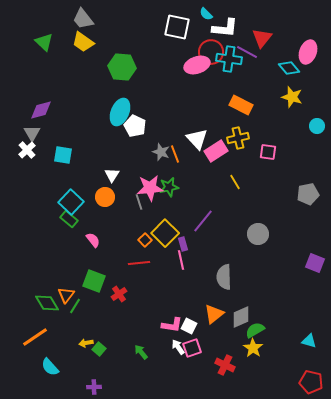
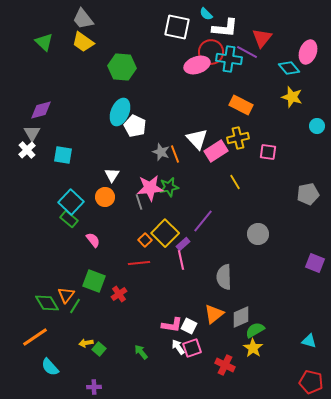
purple rectangle at (183, 244): rotated 64 degrees clockwise
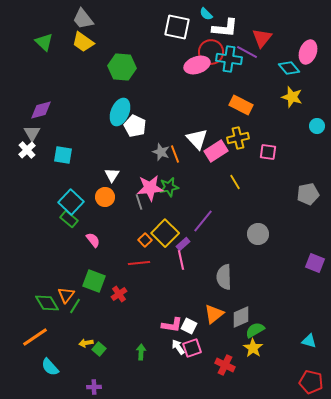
green arrow at (141, 352): rotated 42 degrees clockwise
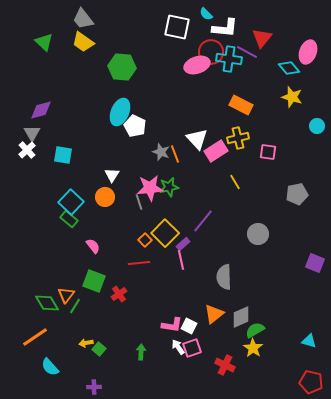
gray pentagon at (308, 194): moved 11 px left
pink semicircle at (93, 240): moved 6 px down
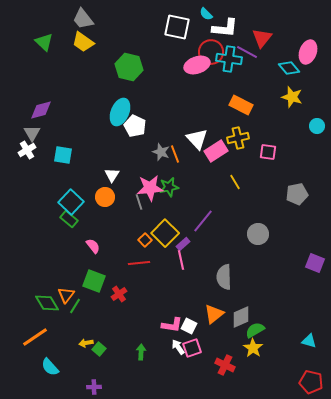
green hexagon at (122, 67): moved 7 px right; rotated 8 degrees clockwise
white cross at (27, 150): rotated 12 degrees clockwise
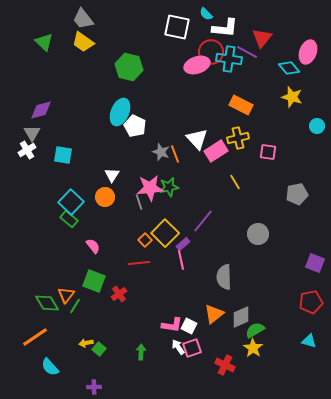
red pentagon at (311, 382): moved 80 px up; rotated 25 degrees counterclockwise
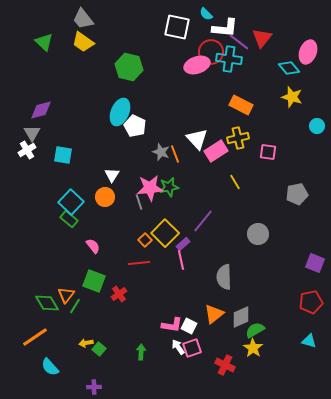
purple line at (247, 52): moved 8 px left, 10 px up; rotated 10 degrees clockwise
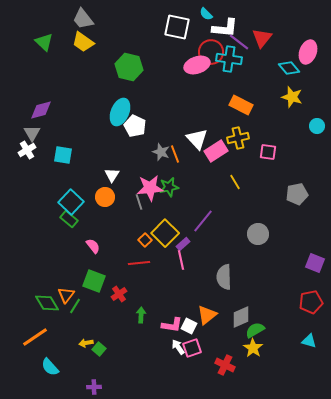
orange triangle at (214, 314): moved 7 px left, 1 px down
green arrow at (141, 352): moved 37 px up
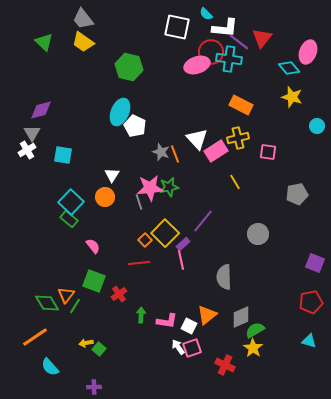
pink L-shape at (172, 325): moved 5 px left, 4 px up
